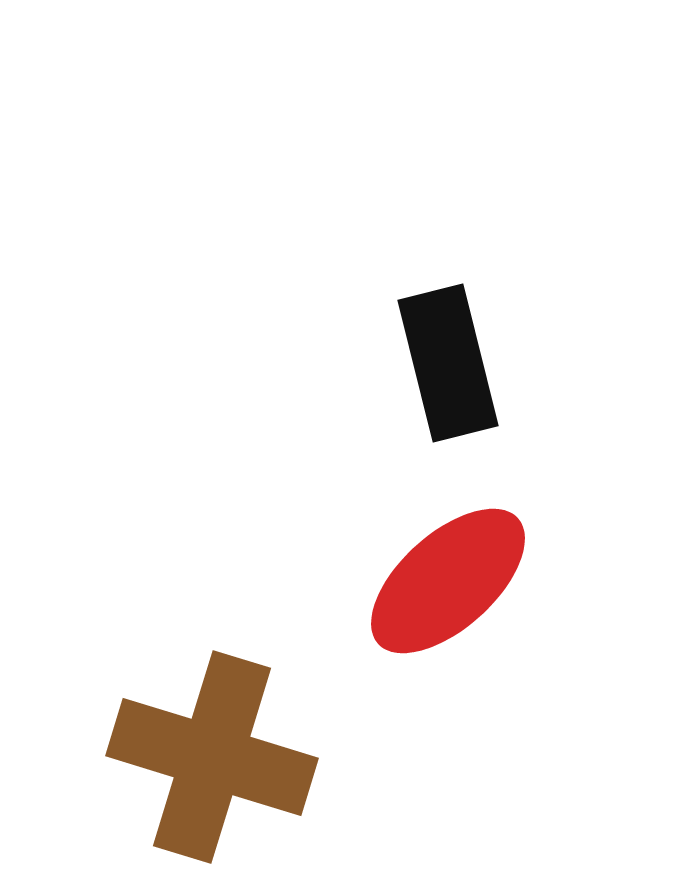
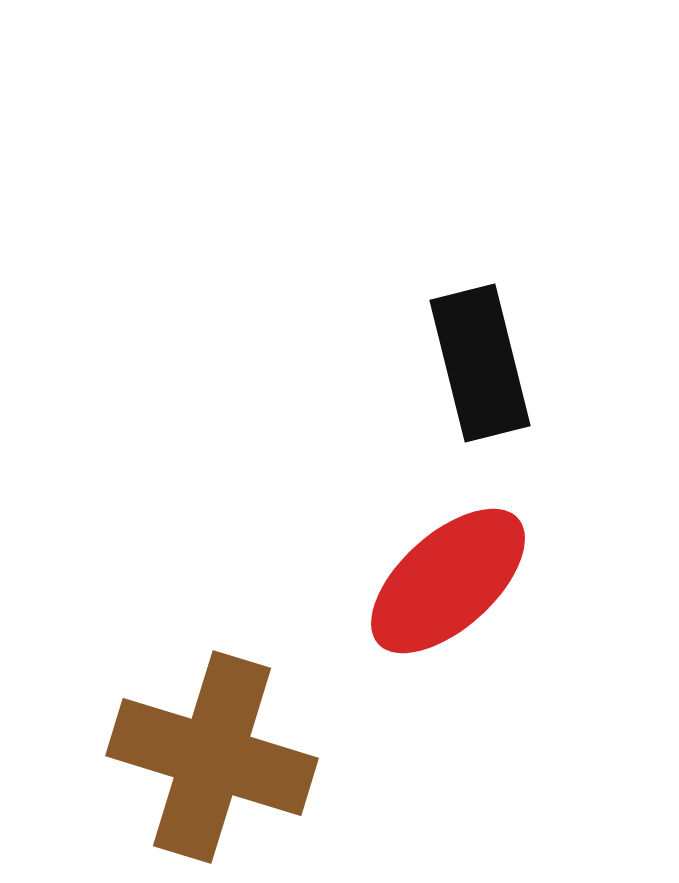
black rectangle: moved 32 px right
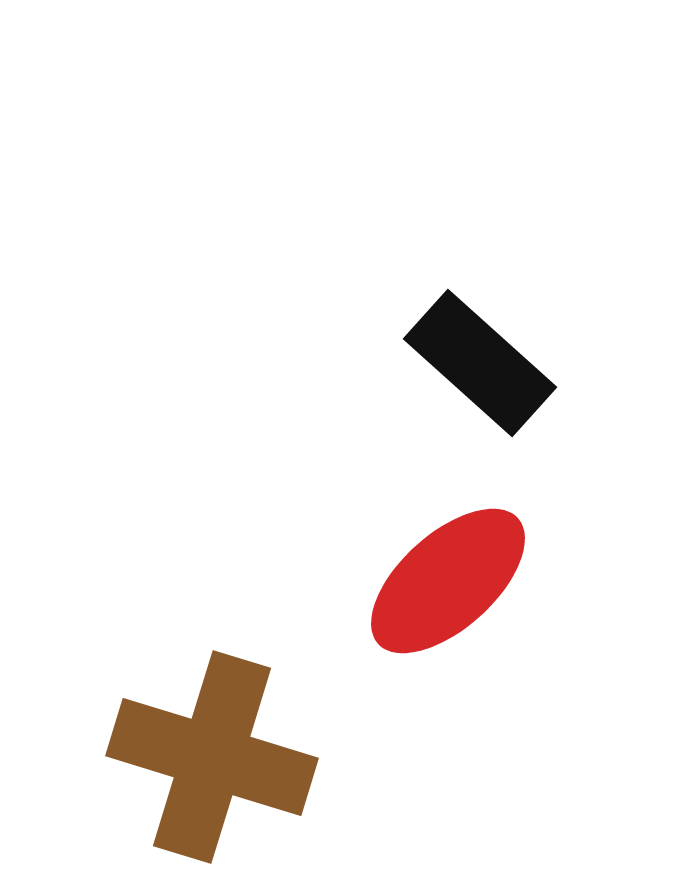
black rectangle: rotated 34 degrees counterclockwise
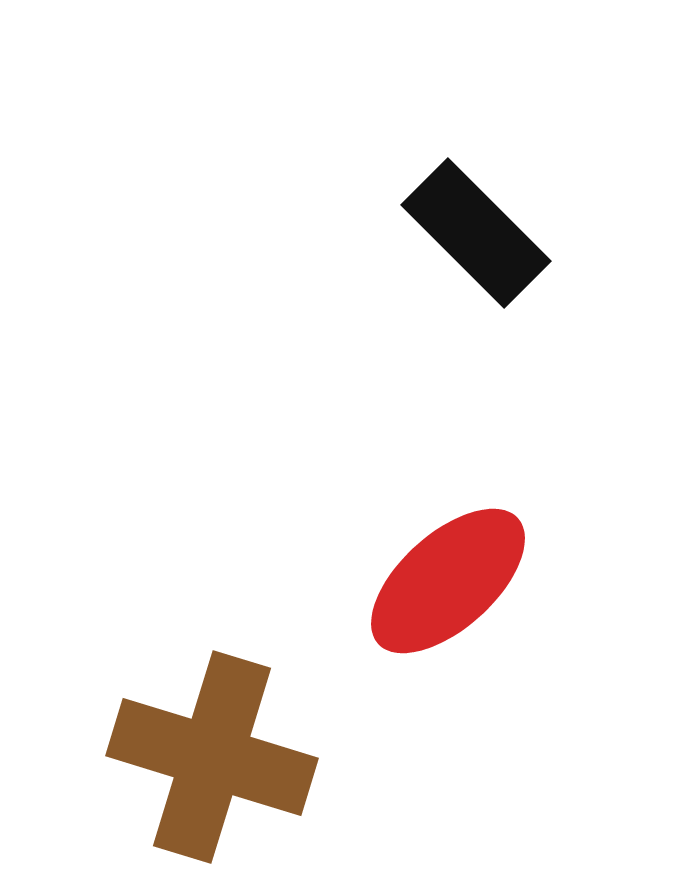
black rectangle: moved 4 px left, 130 px up; rotated 3 degrees clockwise
